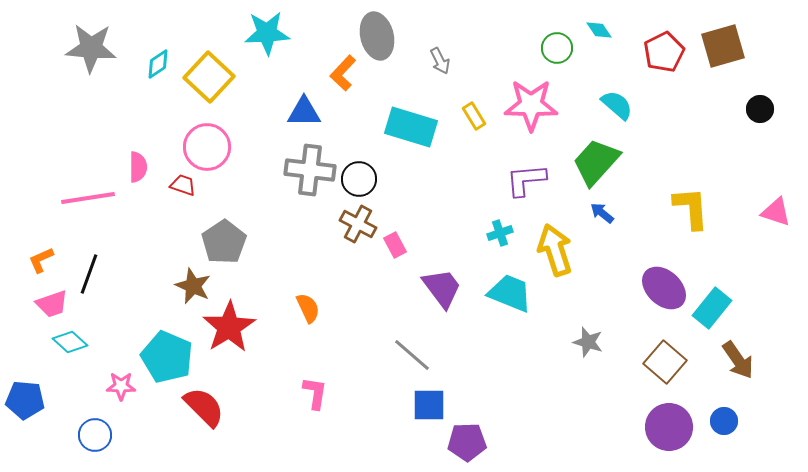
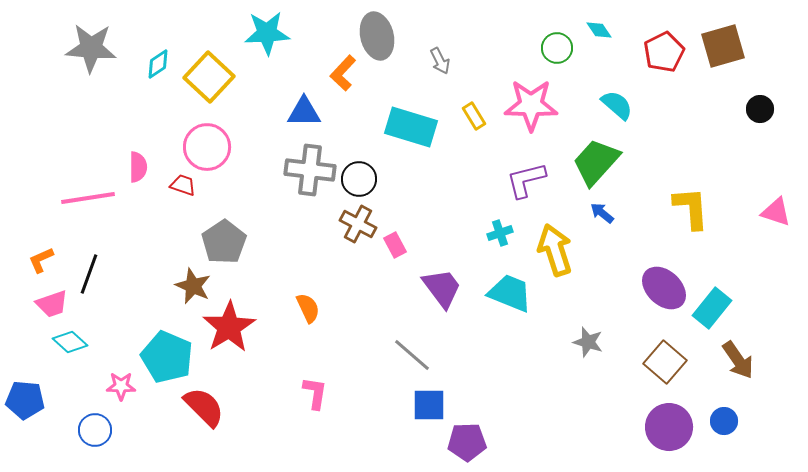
purple L-shape at (526, 180): rotated 9 degrees counterclockwise
blue circle at (95, 435): moved 5 px up
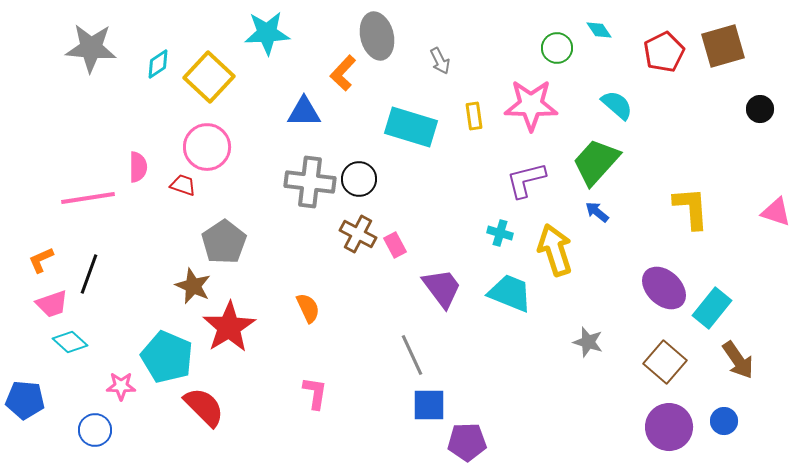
yellow rectangle at (474, 116): rotated 24 degrees clockwise
gray cross at (310, 170): moved 12 px down
blue arrow at (602, 213): moved 5 px left, 1 px up
brown cross at (358, 224): moved 10 px down
cyan cross at (500, 233): rotated 35 degrees clockwise
gray line at (412, 355): rotated 24 degrees clockwise
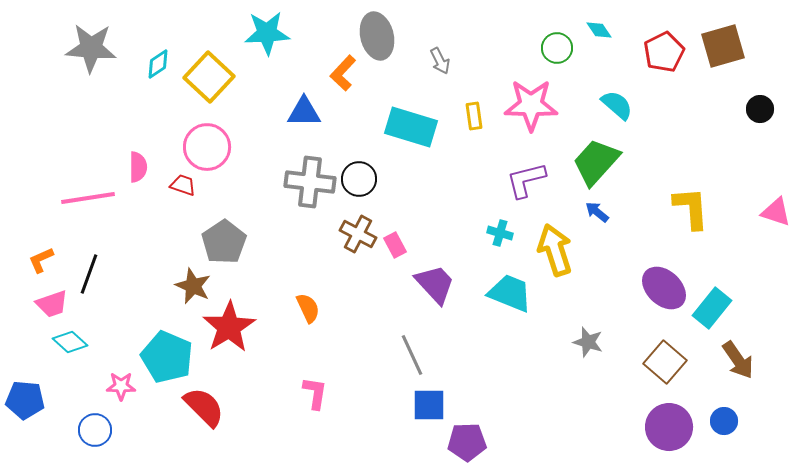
purple trapezoid at (442, 288): moved 7 px left, 4 px up; rotated 6 degrees counterclockwise
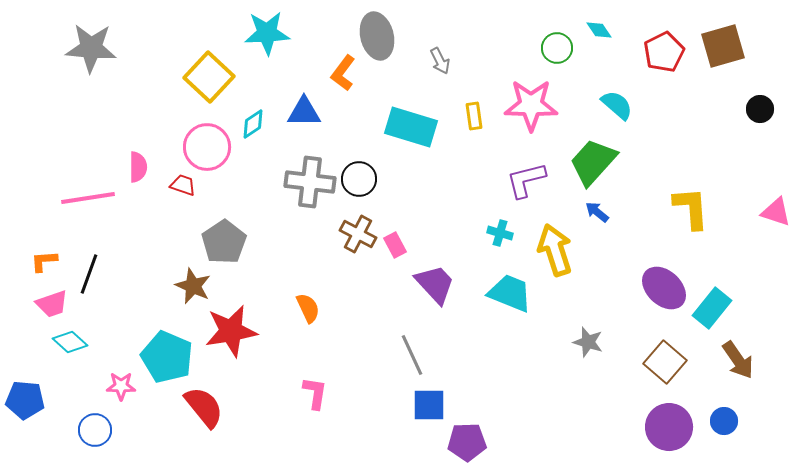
cyan diamond at (158, 64): moved 95 px right, 60 px down
orange L-shape at (343, 73): rotated 6 degrees counterclockwise
green trapezoid at (596, 162): moved 3 px left
orange L-shape at (41, 260): moved 3 px right, 1 px down; rotated 20 degrees clockwise
red star at (229, 327): moved 2 px right, 4 px down; rotated 22 degrees clockwise
red semicircle at (204, 407): rotated 6 degrees clockwise
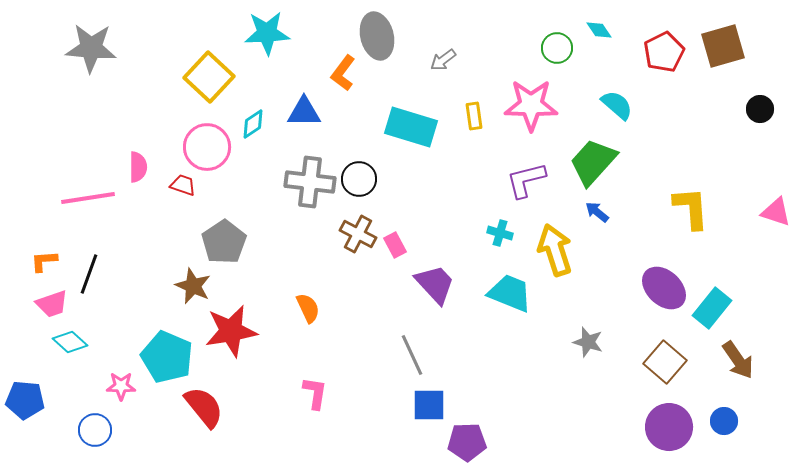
gray arrow at (440, 61): moved 3 px right, 1 px up; rotated 80 degrees clockwise
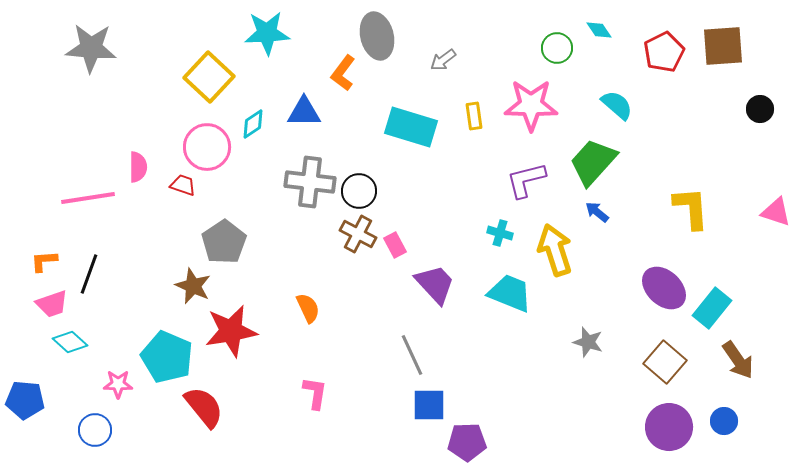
brown square at (723, 46): rotated 12 degrees clockwise
black circle at (359, 179): moved 12 px down
pink star at (121, 386): moved 3 px left, 2 px up
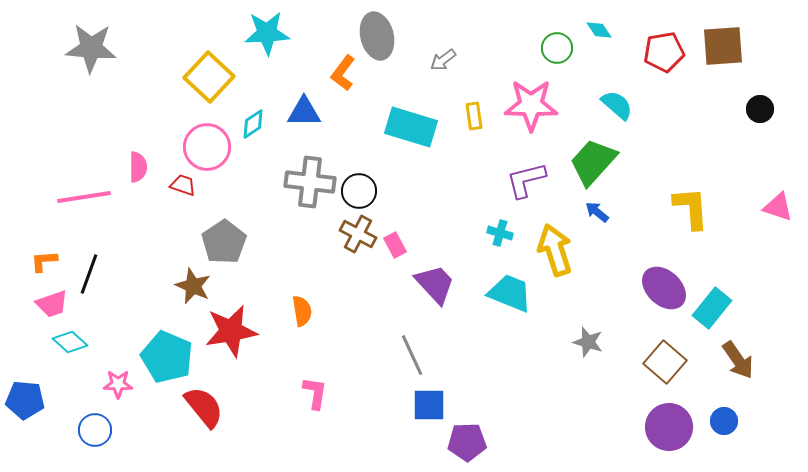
red pentagon at (664, 52): rotated 18 degrees clockwise
pink line at (88, 198): moved 4 px left, 1 px up
pink triangle at (776, 212): moved 2 px right, 5 px up
orange semicircle at (308, 308): moved 6 px left, 3 px down; rotated 16 degrees clockwise
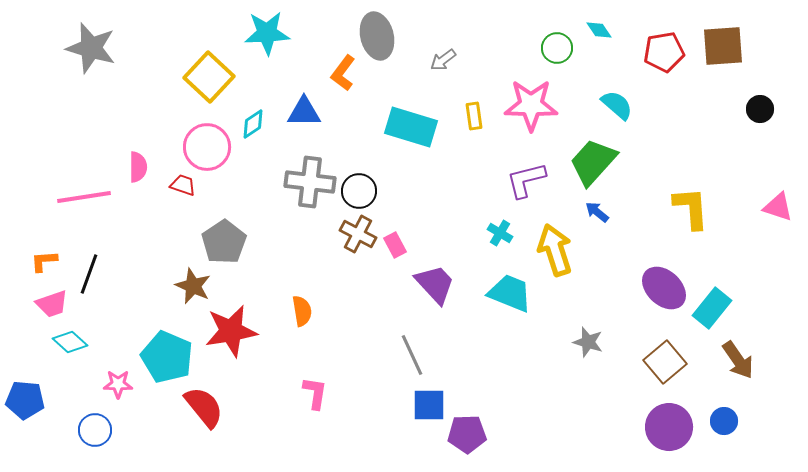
gray star at (91, 48): rotated 12 degrees clockwise
cyan cross at (500, 233): rotated 15 degrees clockwise
brown square at (665, 362): rotated 9 degrees clockwise
purple pentagon at (467, 442): moved 8 px up
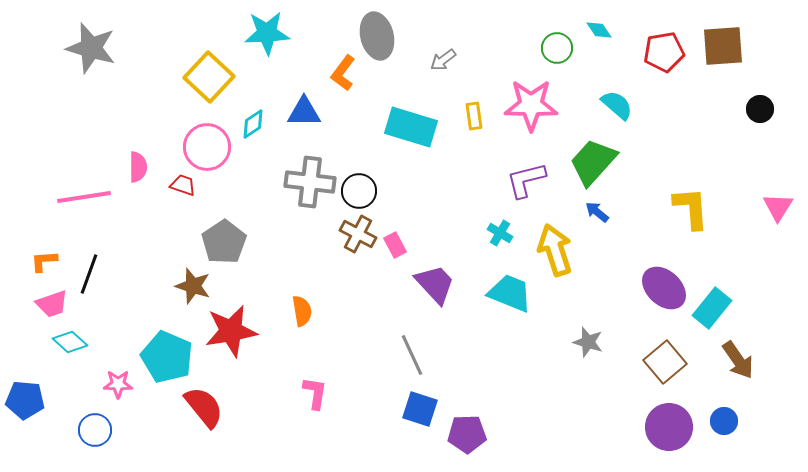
pink triangle at (778, 207): rotated 44 degrees clockwise
brown star at (193, 286): rotated 6 degrees counterclockwise
blue square at (429, 405): moved 9 px left, 4 px down; rotated 18 degrees clockwise
